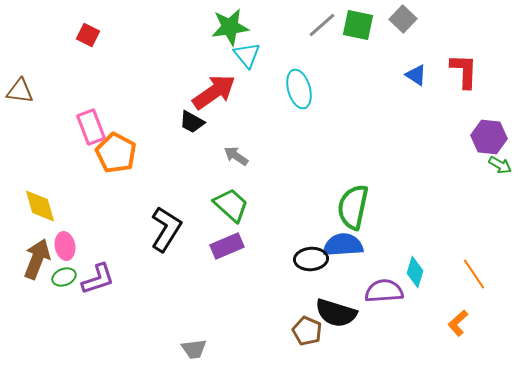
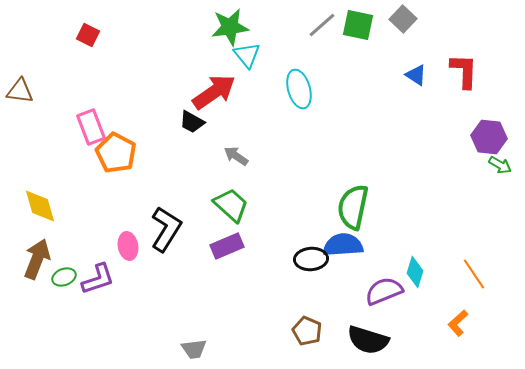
pink ellipse: moved 63 px right
purple semicircle: rotated 18 degrees counterclockwise
black semicircle: moved 32 px right, 27 px down
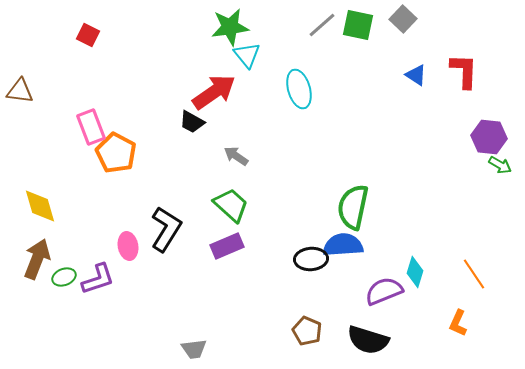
orange L-shape: rotated 24 degrees counterclockwise
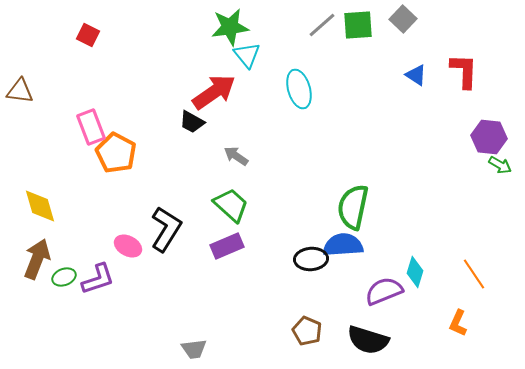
green square: rotated 16 degrees counterclockwise
pink ellipse: rotated 52 degrees counterclockwise
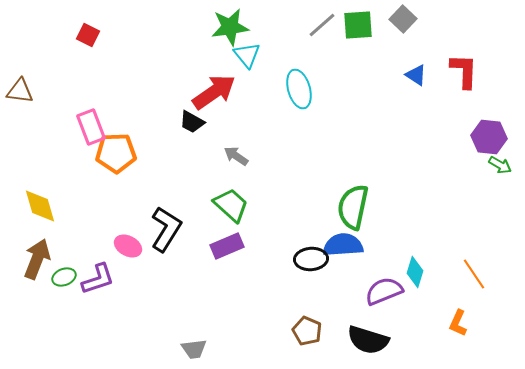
orange pentagon: rotated 30 degrees counterclockwise
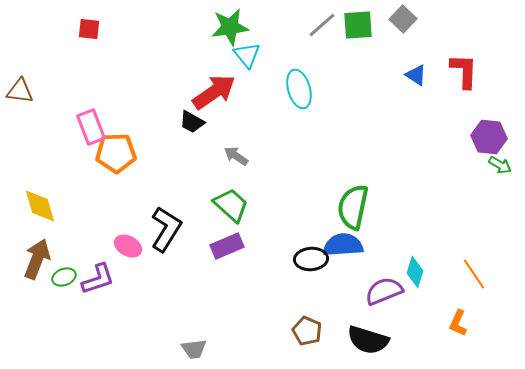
red square: moved 1 px right, 6 px up; rotated 20 degrees counterclockwise
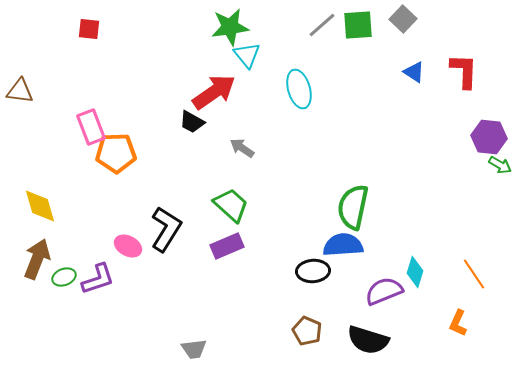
blue triangle: moved 2 px left, 3 px up
gray arrow: moved 6 px right, 8 px up
black ellipse: moved 2 px right, 12 px down
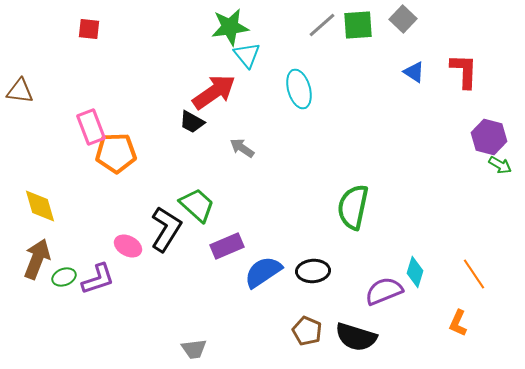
purple hexagon: rotated 8 degrees clockwise
green trapezoid: moved 34 px left
blue semicircle: moved 80 px left, 27 px down; rotated 30 degrees counterclockwise
black semicircle: moved 12 px left, 3 px up
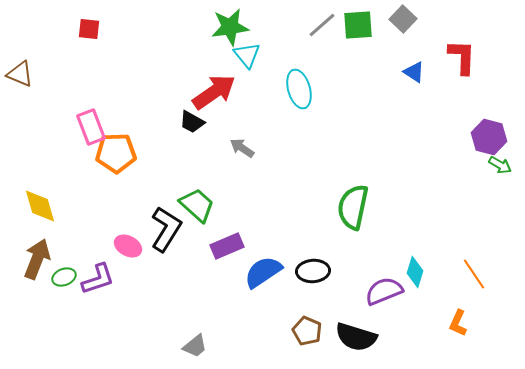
red L-shape: moved 2 px left, 14 px up
brown triangle: moved 17 px up; rotated 16 degrees clockwise
gray trapezoid: moved 1 px right, 3 px up; rotated 32 degrees counterclockwise
